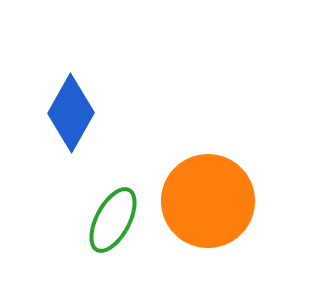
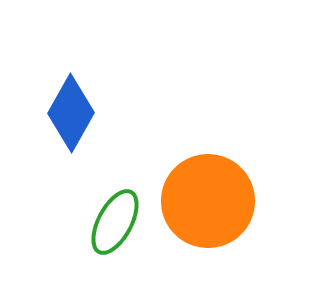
green ellipse: moved 2 px right, 2 px down
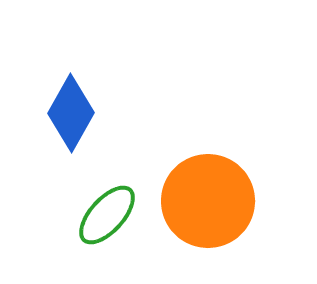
green ellipse: moved 8 px left, 7 px up; rotated 14 degrees clockwise
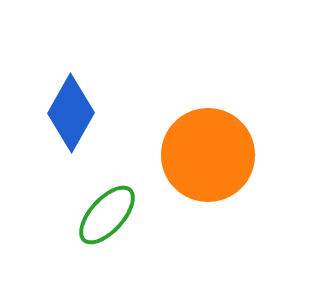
orange circle: moved 46 px up
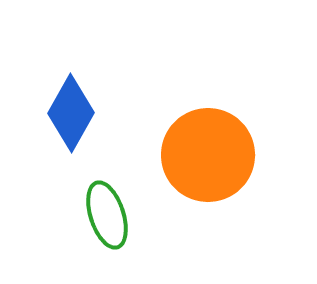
green ellipse: rotated 60 degrees counterclockwise
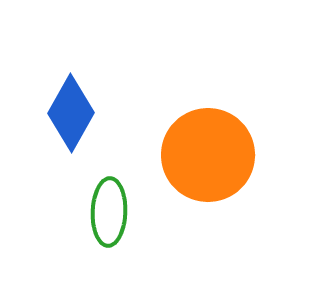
green ellipse: moved 2 px right, 3 px up; rotated 20 degrees clockwise
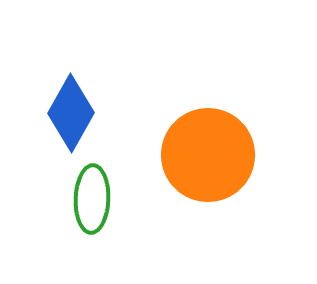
green ellipse: moved 17 px left, 13 px up
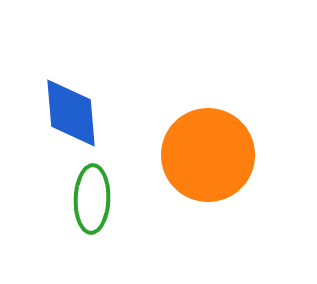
blue diamond: rotated 34 degrees counterclockwise
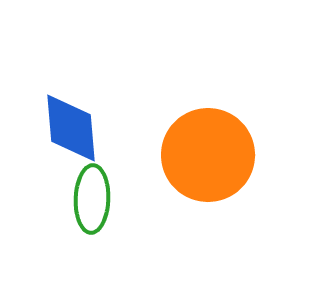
blue diamond: moved 15 px down
